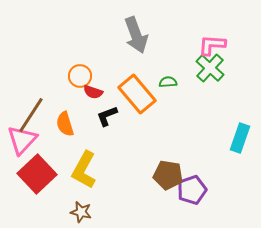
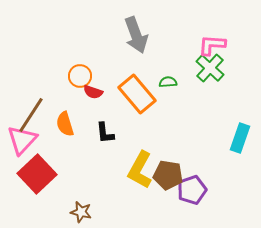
black L-shape: moved 2 px left, 17 px down; rotated 75 degrees counterclockwise
yellow L-shape: moved 56 px right
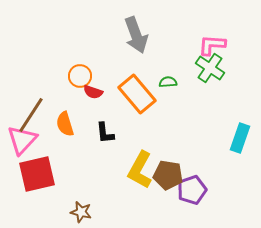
green cross: rotated 8 degrees counterclockwise
red square: rotated 30 degrees clockwise
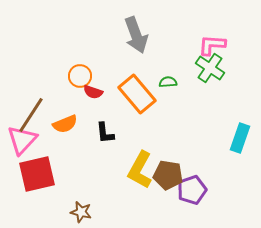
orange semicircle: rotated 95 degrees counterclockwise
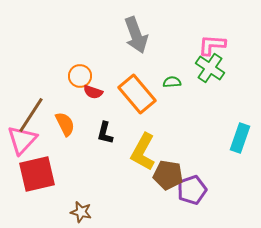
green semicircle: moved 4 px right
orange semicircle: rotated 95 degrees counterclockwise
black L-shape: rotated 20 degrees clockwise
yellow L-shape: moved 3 px right, 18 px up
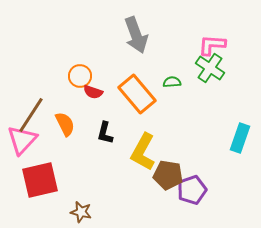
red square: moved 3 px right, 6 px down
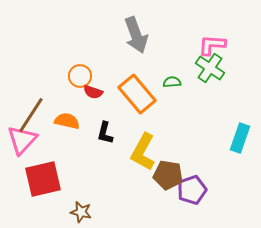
orange semicircle: moved 2 px right, 3 px up; rotated 50 degrees counterclockwise
red square: moved 3 px right, 1 px up
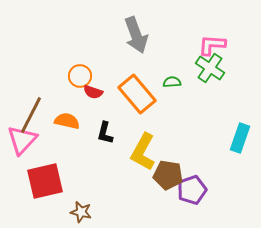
brown line: rotated 6 degrees counterclockwise
red square: moved 2 px right, 2 px down
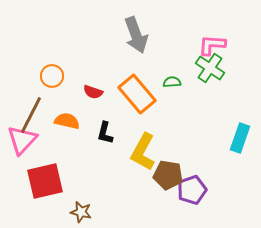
orange circle: moved 28 px left
